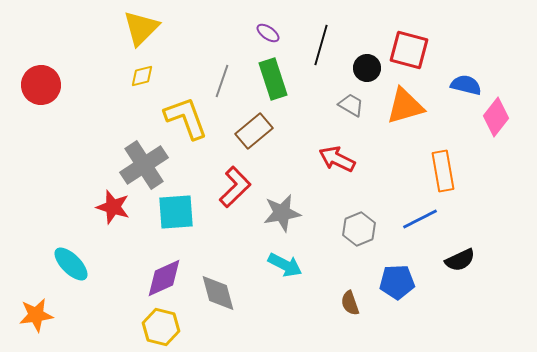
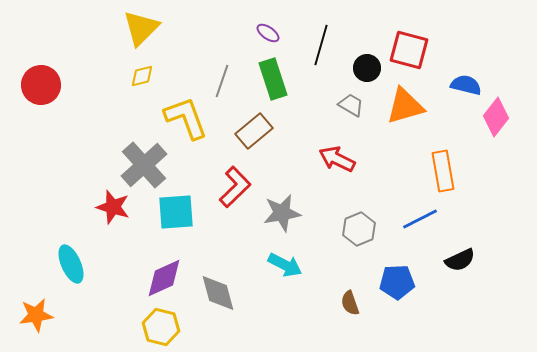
gray cross: rotated 9 degrees counterclockwise
cyan ellipse: rotated 21 degrees clockwise
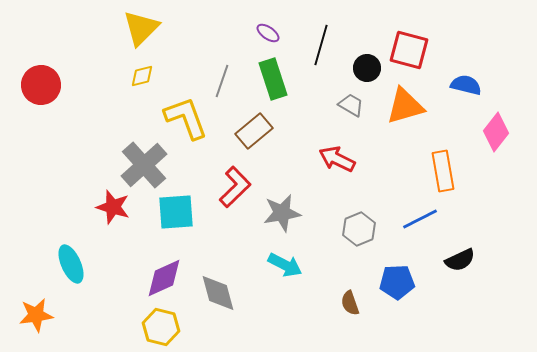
pink diamond: moved 15 px down
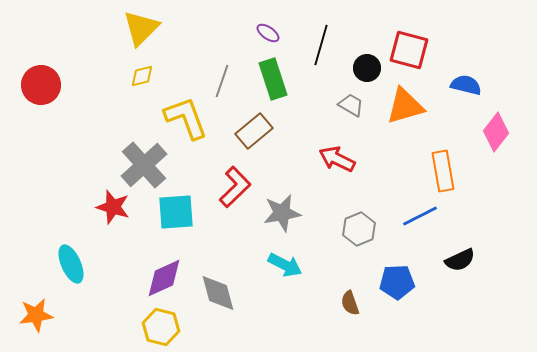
blue line: moved 3 px up
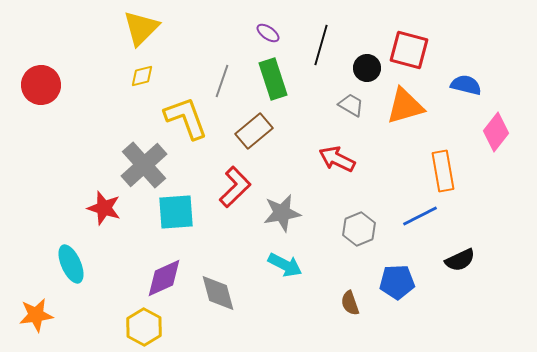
red star: moved 9 px left, 1 px down
yellow hexagon: moved 17 px left; rotated 15 degrees clockwise
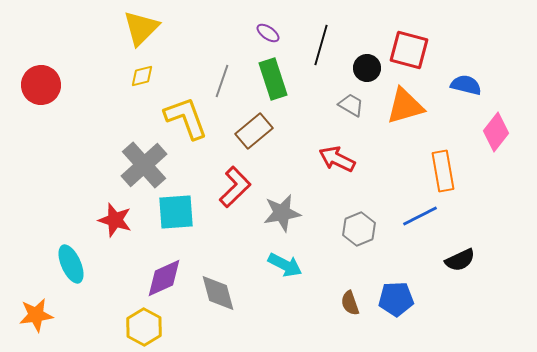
red star: moved 11 px right, 12 px down
blue pentagon: moved 1 px left, 17 px down
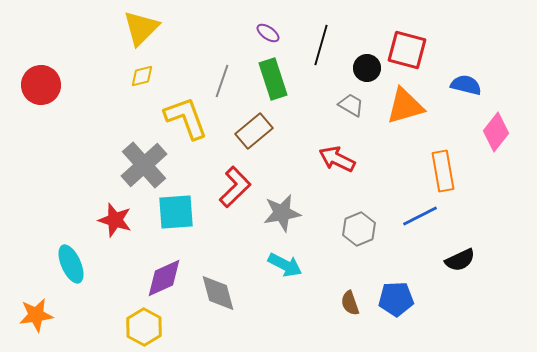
red square: moved 2 px left
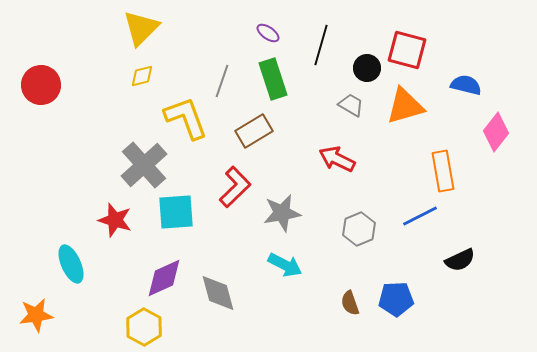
brown rectangle: rotated 9 degrees clockwise
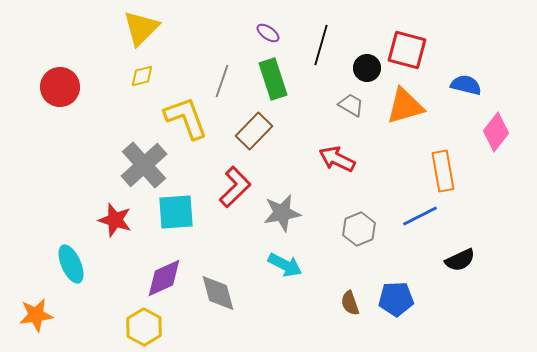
red circle: moved 19 px right, 2 px down
brown rectangle: rotated 15 degrees counterclockwise
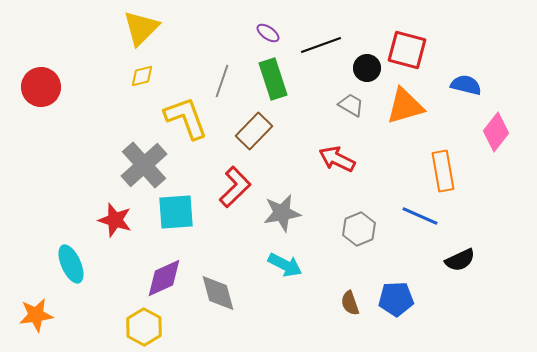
black line: rotated 54 degrees clockwise
red circle: moved 19 px left
blue line: rotated 51 degrees clockwise
